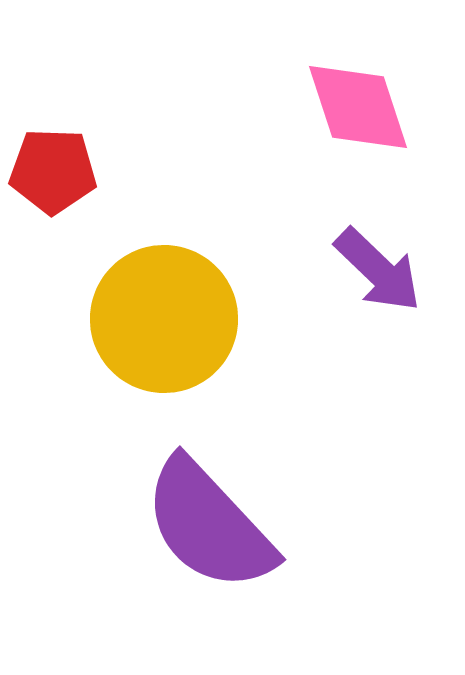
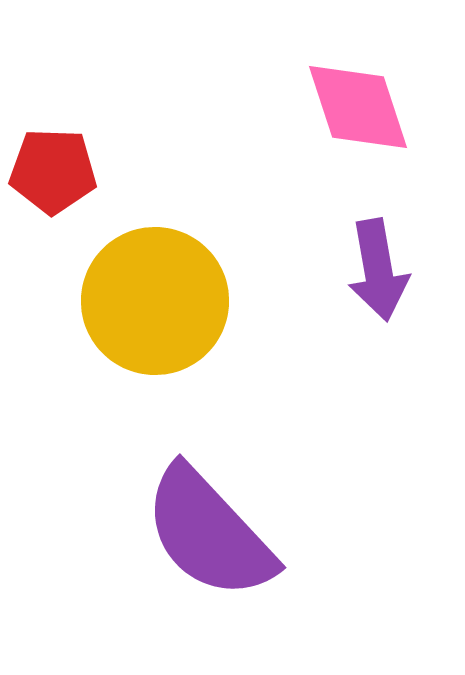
purple arrow: rotated 36 degrees clockwise
yellow circle: moved 9 px left, 18 px up
purple semicircle: moved 8 px down
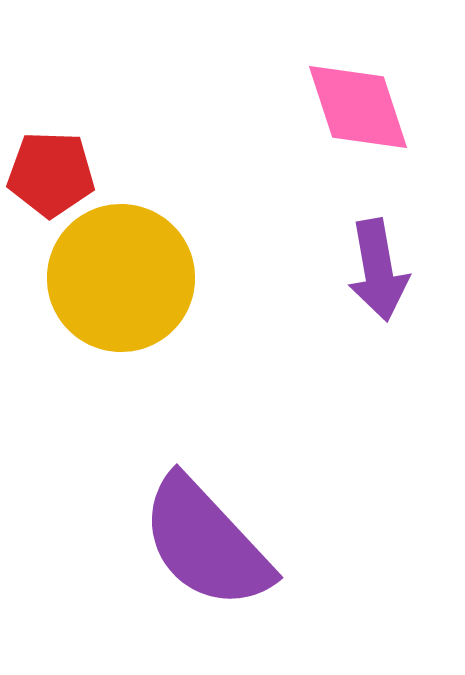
red pentagon: moved 2 px left, 3 px down
yellow circle: moved 34 px left, 23 px up
purple semicircle: moved 3 px left, 10 px down
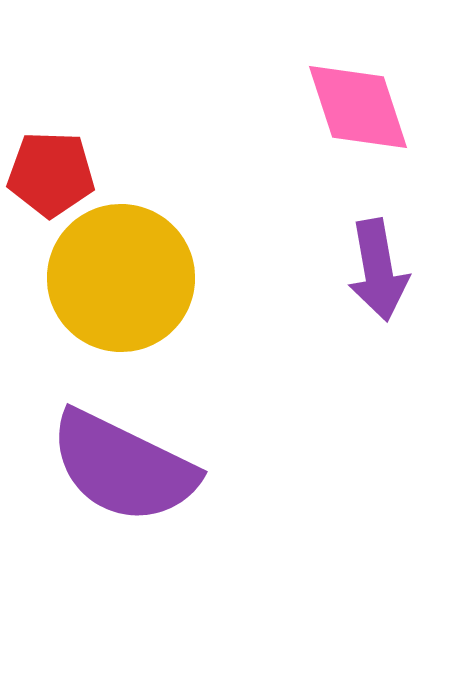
purple semicircle: moved 83 px left, 76 px up; rotated 21 degrees counterclockwise
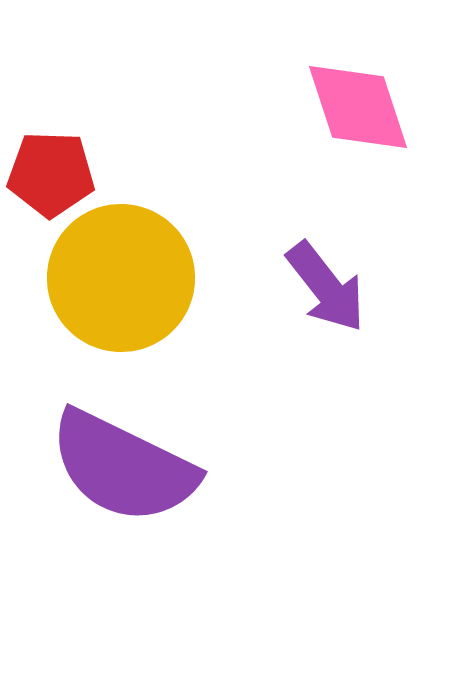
purple arrow: moved 52 px left, 17 px down; rotated 28 degrees counterclockwise
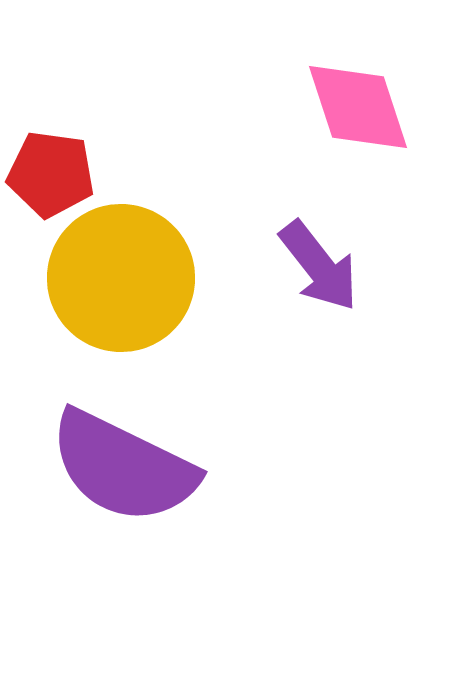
red pentagon: rotated 6 degrees clockwise
purple arrow: moved 7 px left, 21 px up
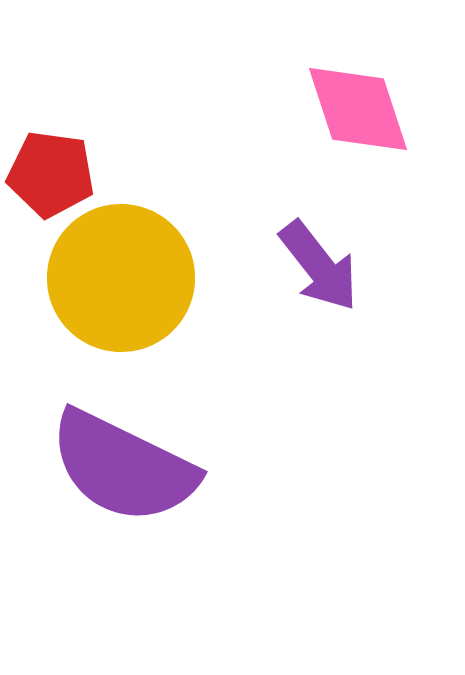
pink diamond: moved 2 px down
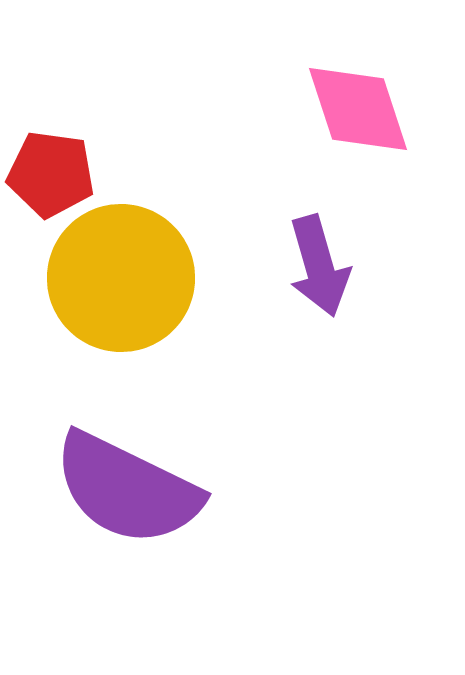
purple arrow: rotated 22 degrees clockwise
purple semicircle: moved 4 px right, 22 px down
